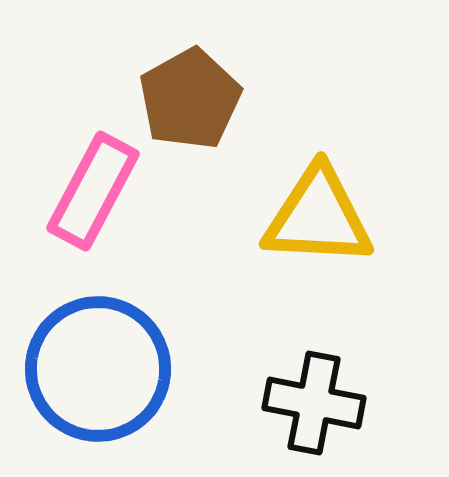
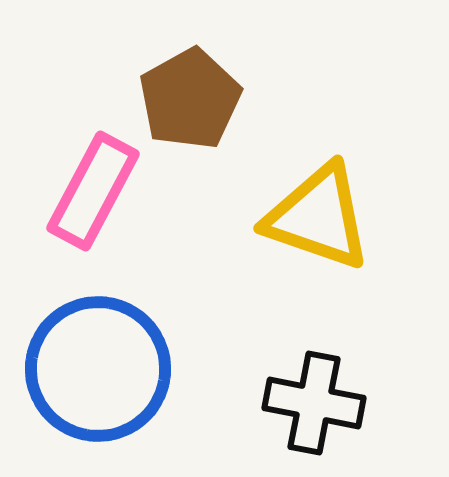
yellow triangle: rotated 16 degrees clockwise
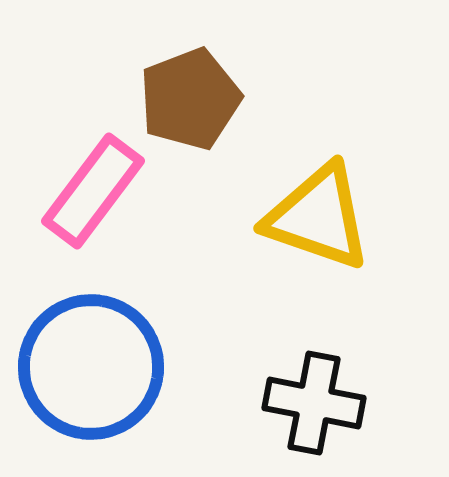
brown pentagon: rotated 8 degrees clockwise
pink rectangle: rotated 9 degrees clockwise
blue circle: moved 7 px left, 2 px up
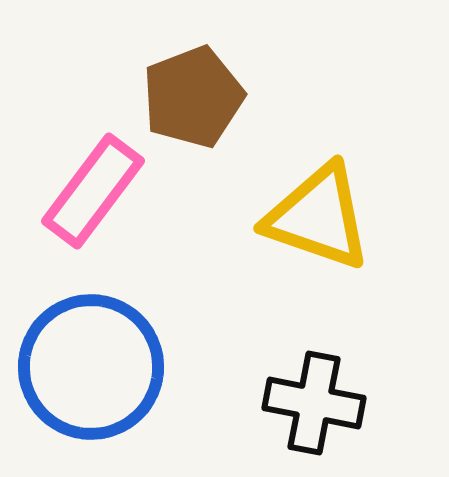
brown pentagon: moved 3 px right, 2 px up
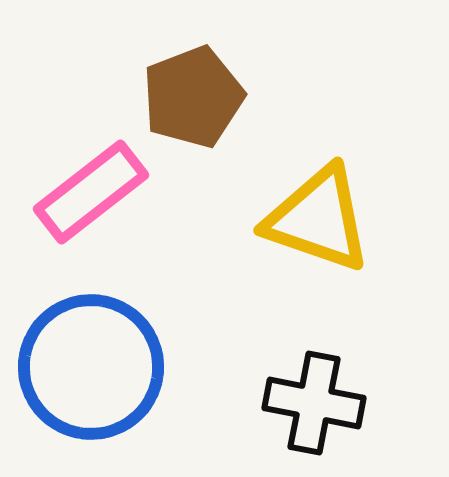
pink rectangle: moved 2 px left, 1 px down; rotated 15 degrees clockwise
yellow triangle: moved 2 px down
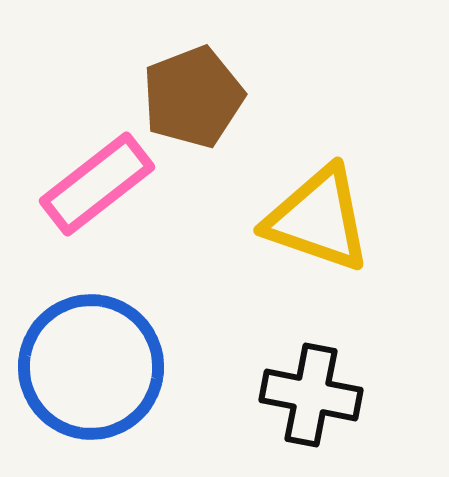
pink rectangle: moved 6 px right, 8 px up
black cross: moved 3 px left, 8 px up
